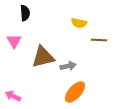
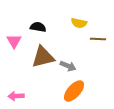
black semicircle: moved 13 px right, 14 px down; rotated 77 degrees counterclockwise
brown line: moved 1 px left, 1 px up
gray arrow: rotated 35 degrees clockwise
orange ellipse: moved 1 px left, 1 px up
pink arrow: moved 3 px right; rotated 28 degrees counterclockwise
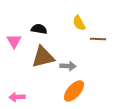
yellow semicircle: rotated 49 degrees clockwise
black semicircle: moved 1 px right, 2 px down
gray arrow: rotated 21 degrees counterclockwise
pink arrow: moved 1 px right, 1 px down
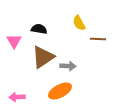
brown triangle: rotated 20 degrees counterclockwise
orange ellipse: moved 14 px left; rotated 20 degrees clockwise
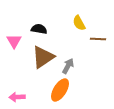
gray arrow: rotated 63 degrees counterclockwise
orange ellipse: moved 1 px up; rotated 30 degrees counterclockwise
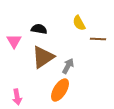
pink arrow: rotated 98 degrees counterclockwise
